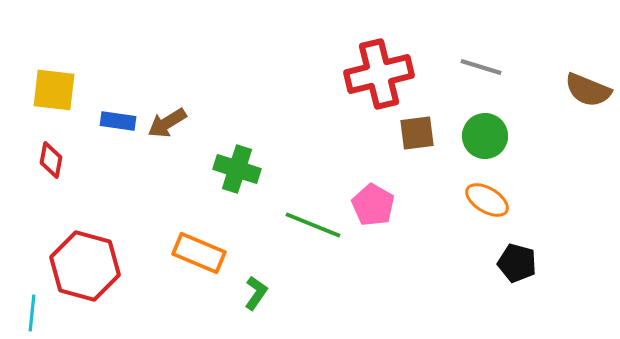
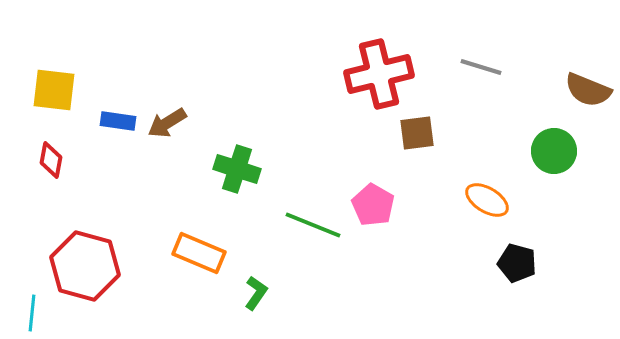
green circle: moved 69 px right, 15 px down
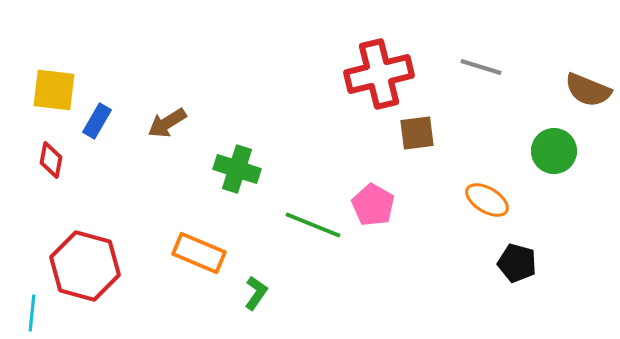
blue rectangle: moved 21 px left; rotated 68 degrees counterclockwise
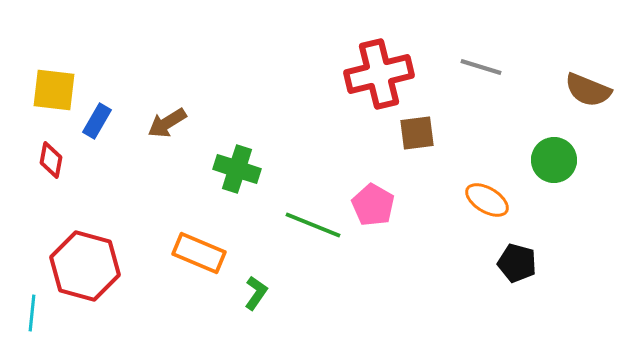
green circle: moved 9 px down
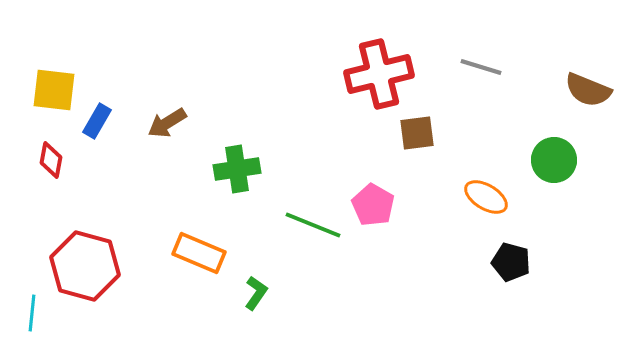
green cross: rotated 27 degrees counterclockwise
orange ellipse: moved 1 px left, 3 px up
black pentagon: moved 6 px left, 1 px up
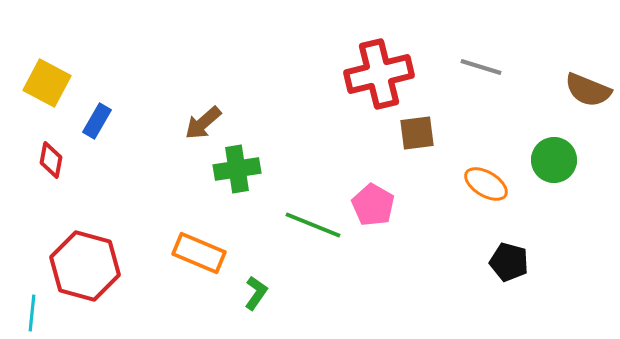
yellow square: moved 7 px left, 7 px up; rotated 21 degrees clockwise
brown arrow: moved 36 px right; rotated 9 degrees counterclockwise
orange ellipse: moved 13 px up
black pentagon: moved 2 px left
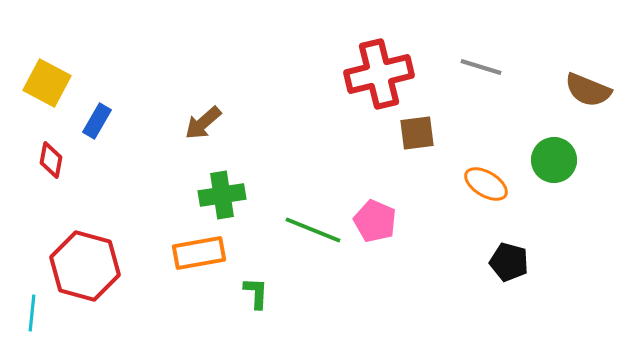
green cross: moved 15 px left, 26 px down
pink pentagon: moved 2 px right, 16 px down; rotated 6 degrees counterclockwise
green line: moved 5 px down
orange rectangle: rotated 33 degrees counterclockwise
green L-shape: rotated 32 degrees counterclockwise
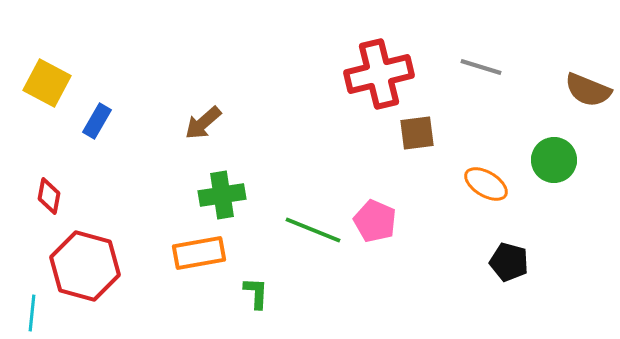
red diamond: moved 2 px left, 36 px down
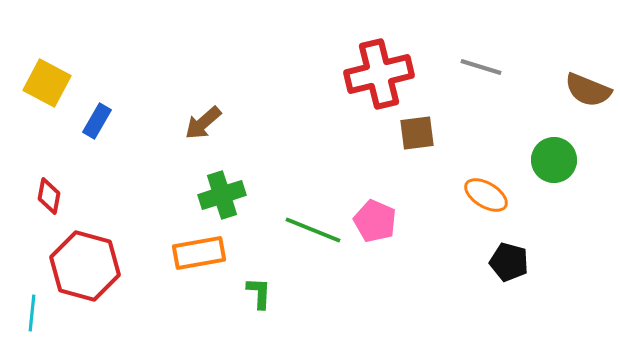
orange ellipse: moved 11 px down
green cross: rotated 9 degrees counterclockwise
green L-shape: moved 3 px right
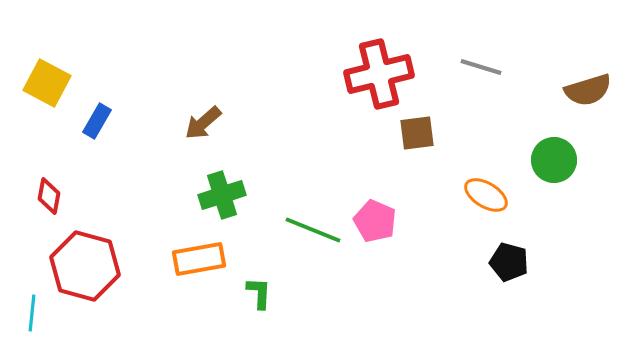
brown semicircle: rotated 39 degrees counterclockwise
orange rectangle: moved 6 px down
